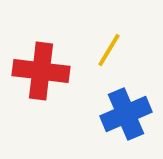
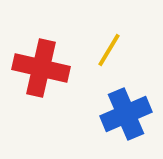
red cross: moved 3 px up; rotated 6 degrees clockwise
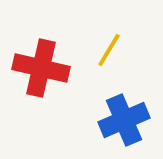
blue cross: moved 2 px left, 6 px down
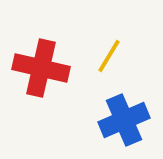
yellow line: moved 6 px down
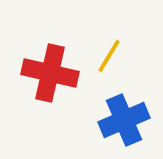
red cross: moved 9 px right, 5 px down
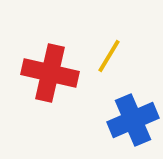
blue cross: moved 9 px right
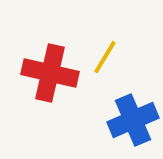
yellow line: moved 4 px left, 1 px down
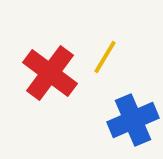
red cross: rotated 24 degrees clockwise
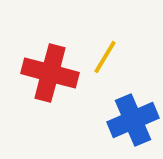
red cross: rotated 22 degrees counterclockwise
